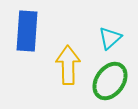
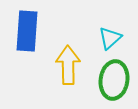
green ellipse: moved 4 px right, 1 px up; rotated 27 degrees counterclockwise
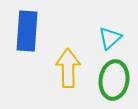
yellow arrow: moved 3 px down
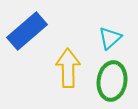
blue rectangle: rotated 45 degrees clockwise
green ellipse: moved 2 px left, 1 px down
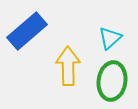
yellow arrow: moved 2 px up
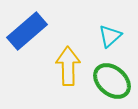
cyan triangle: moved 2 px up
green ellipse: rotated 57 degrees counterclockwise
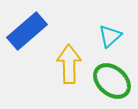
yellow arrow: moved 1 px right, 2 px up
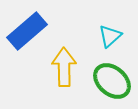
yellow arrow: moved 5 px left, 3 px down
